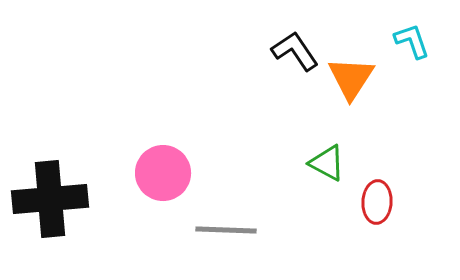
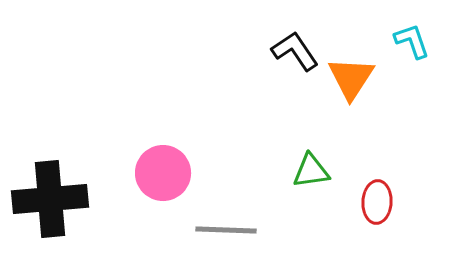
green triangle: moved 16 px left, 8 px down; rotated 36 degrees counterclockwise
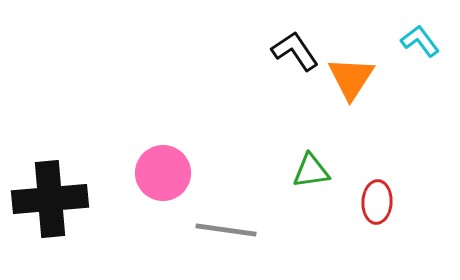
cyan L-shape: moved 8 px right; rotated 18 degrees counterclockwise
gray line: rotated 6 degrees clockwise
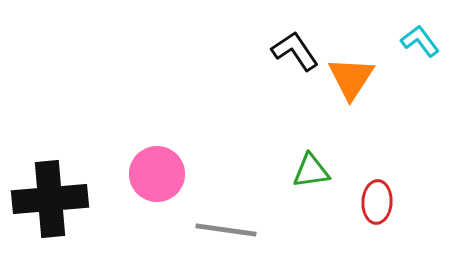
pink circle: moved 6 px left, 1 px down
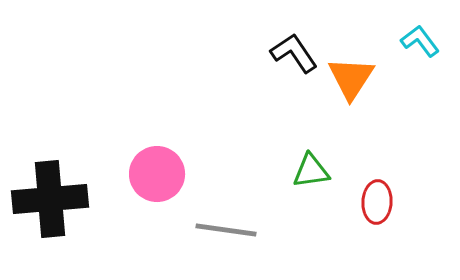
black L-shape: moved 1 px left, 2 px down
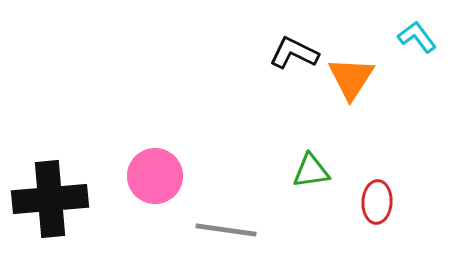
cyan L-shape: moved 3 px left, 4 px up
black L-shape: rotated 30 degrees counterclockwise
pink circle: moved 2 px left, 2 px down
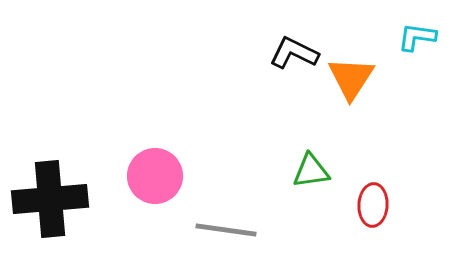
cyan L-shape: rotated 45 degrees counterclockwise
red ellipse: moved 4 px left, 3 px down
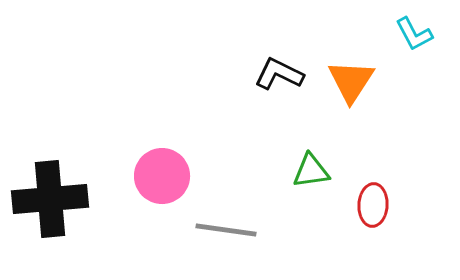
cyan L-shape: moved 3 px left, 3 px up; rotated 126 degrees counterclockwise
black L-shape: moved 15 px left, 21 px down
orange triangle: moved 3 px down
pink circle: moved 7 px right
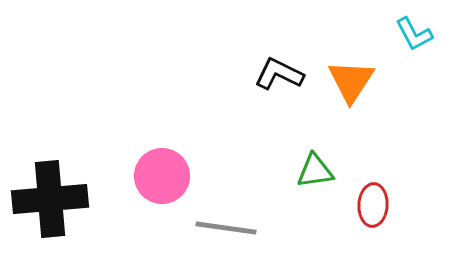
green triangle: moved 4 px right
gray line: moved 2 px up
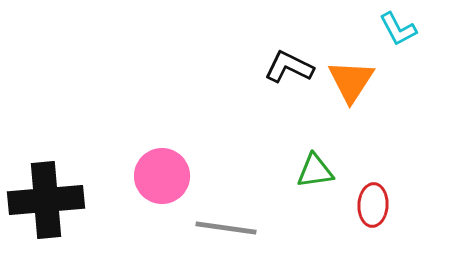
cyan L-shape: moved 16 px left, 5 px up
black L-shape: moved 10 px right, 7 px up
black cross: moved 4 px left, 1 px down
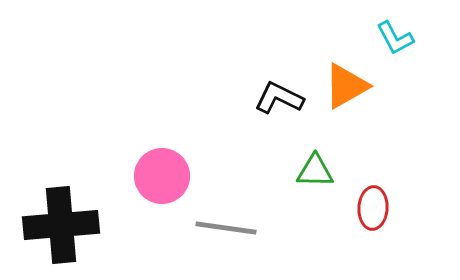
cyan L-shape: moved 3 px left, 9 px down
black L-shape: moved 10 px left, 31 px down
orange triangle: moved 5 px left, 5 px down; rotated 27 degrees clockwise
green triangle: rotated 9 degrees clockwise
black cross: moved 15 px right, 25 px down
red ellipse: moved 3 px down
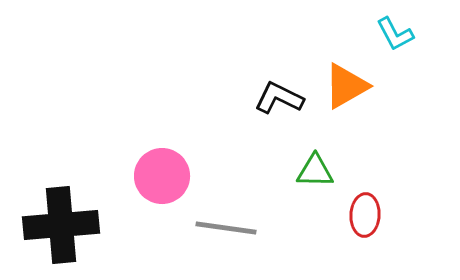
cyan L-shape: moved 4 px up
red ellipse: moved 8 px left, 7 px down
